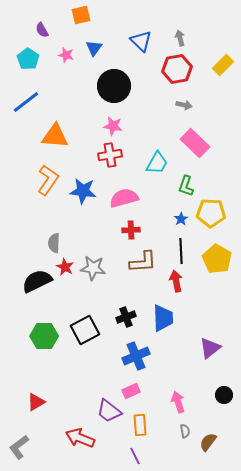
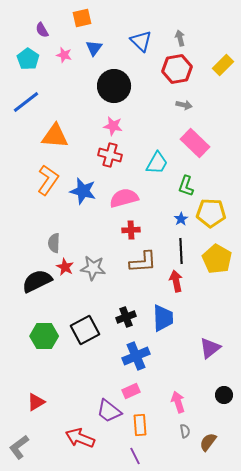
orange square at (81, 15): moved 1 px right, 3 px down
pink star at (66, 55): moved 2 px left
red cross at (110, 155): rotated 25 degrees clockwise
blue star at (83, 191): rotated 8 degrees clockwise
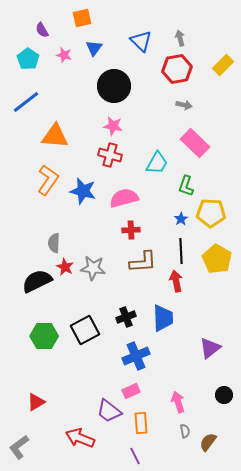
orange rectangle at (140, 425): moved 1 px right, 2 px up
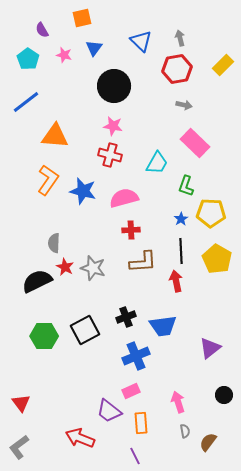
gray star at (93, 268): rotated 10 degrees clockwise
blue trapezoid at (163, 318): moved 8 px down; rotated 84 degrees clockwise
red triangle at (36, 402): moved 15 px left, 1 px down; rotated 36 degrees counterclockwise
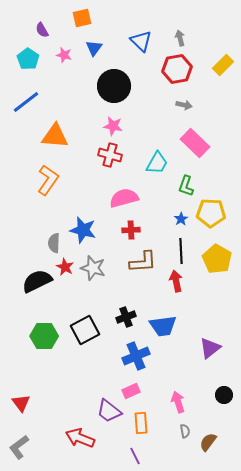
blue star at (83, 191): moved 39 px down
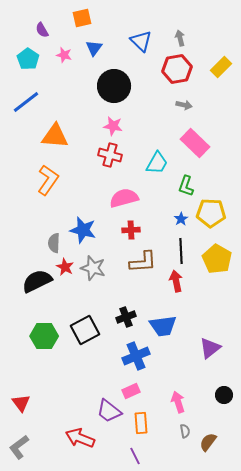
yellow rectangle at (223, 65): moved 2 px left, 2 px down
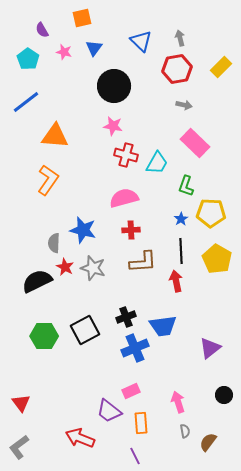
pink star at (64, 55): moved 3 px up
red cross at (110, 155): moved 16 px right
blue cross at (136, 356): moved 1 px left, 8 px up
